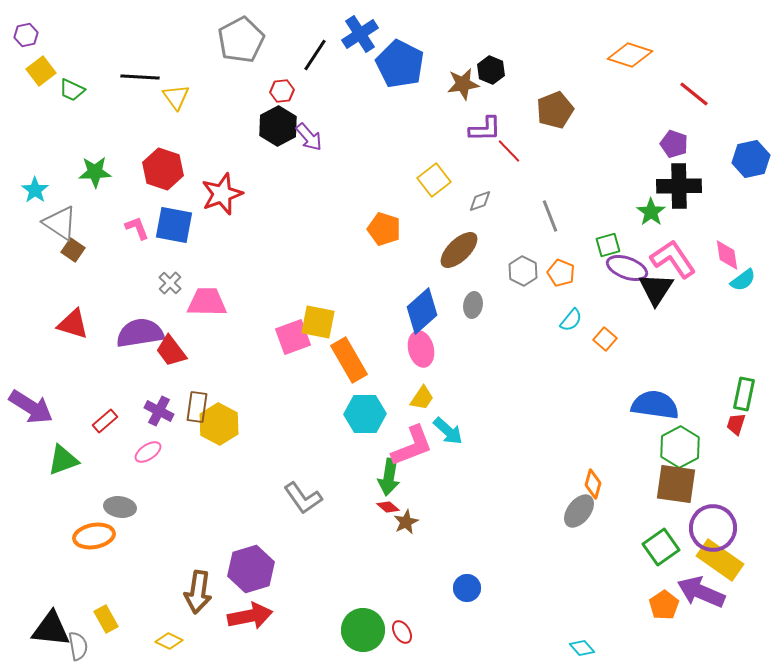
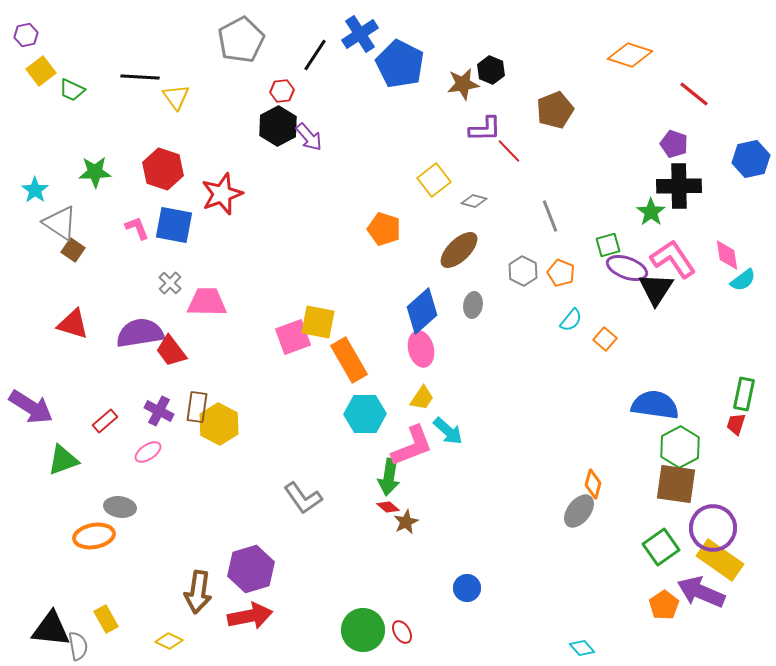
gray diamond at (480, 201): moved 6 px left; rotated 35 degrees clockwise
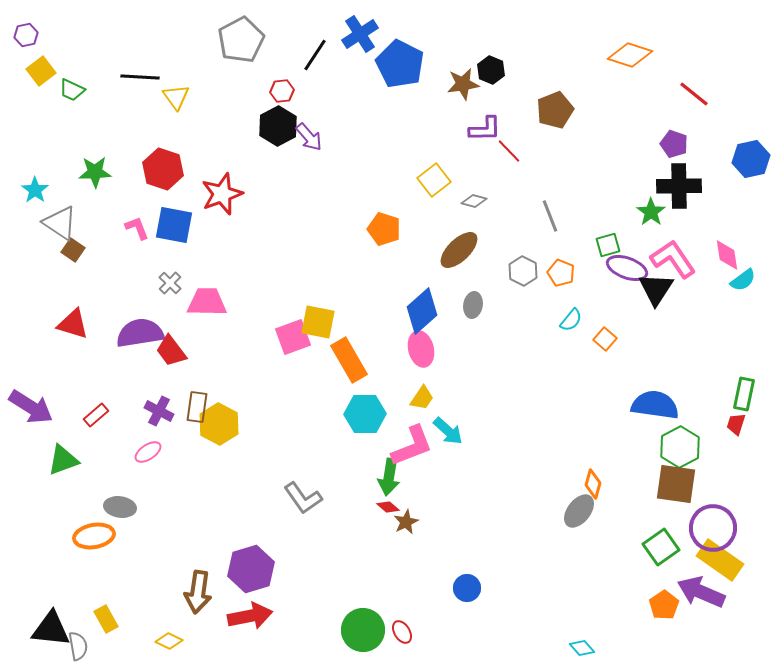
red rectangle at (105, 421): moved 9 px left, 6 px up
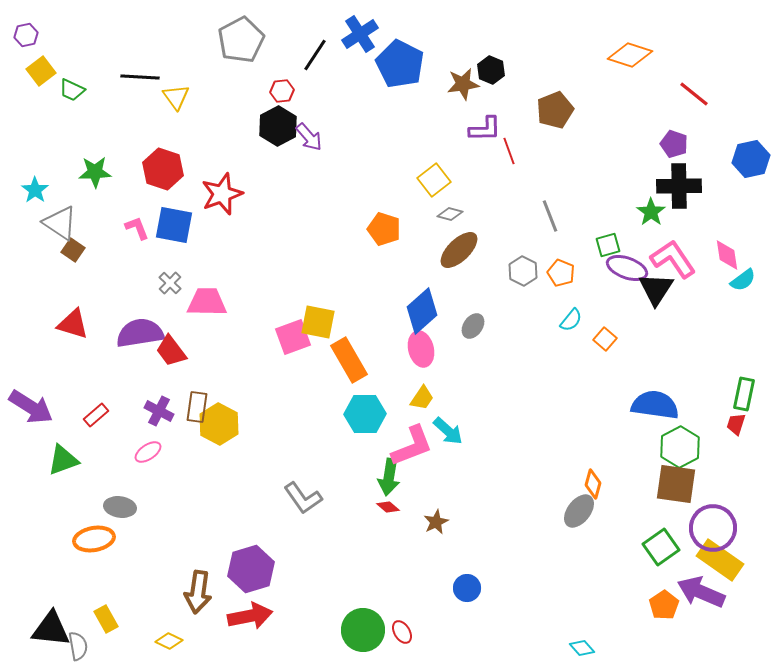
red line at (509, 151): rotated 24 degrees clockwise
gray diamond at (474, 201): moved 24 px left, 13 px down
gray ellipse at (473, 305): moved 21 px down; rotated 25 degrees clockwise
brown star at (406, 522): moved 30 px right
orange ellipse at (94, 536): moved 3 px down
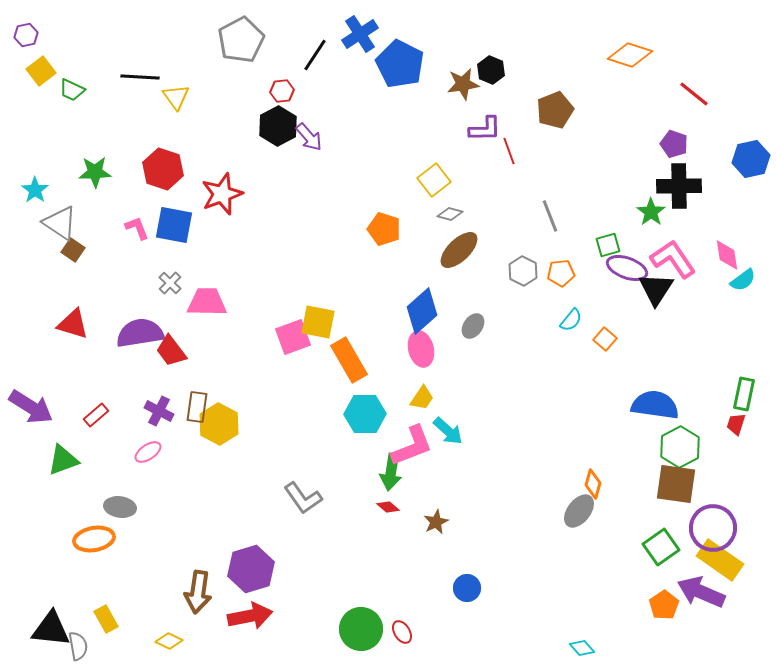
orange pentagon at (561, 273): rotated 28 degrees counterclockwise
green arrow at (389, 477): moved 2 px right, 5 px up
green circle at (363, 630): moved 2 px left, 1 px up
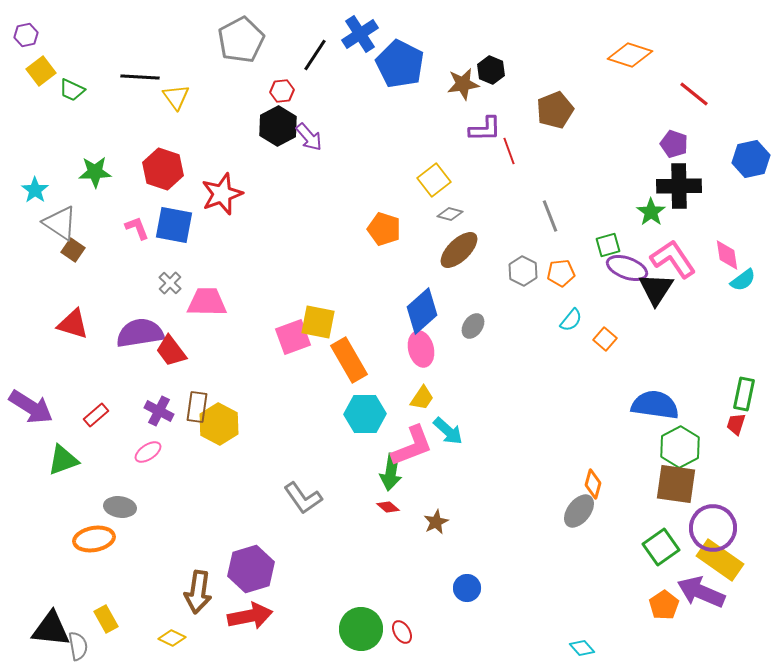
yellow diamond at (169, 641): moved 3 px right, 3 px up
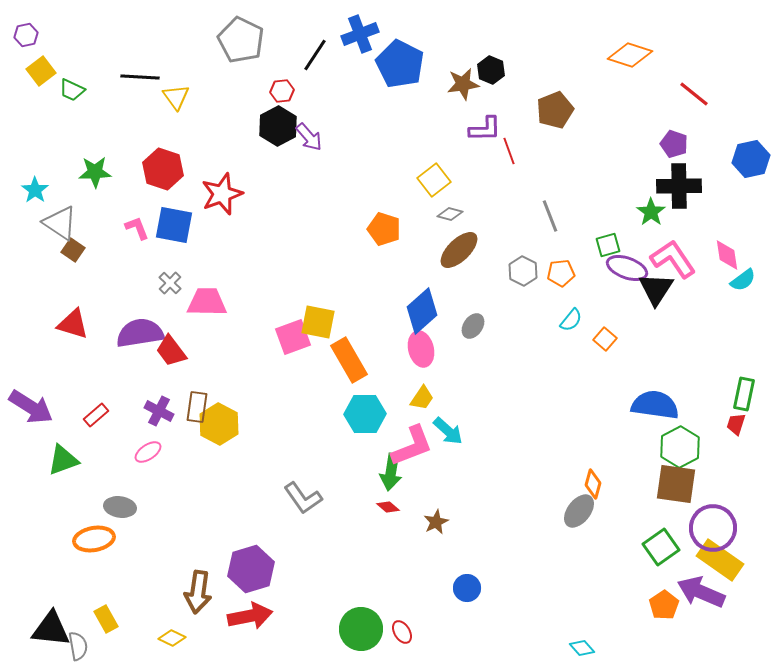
blue cross at (360, 34): rotated 12 degrees clockwise
gray pentagon at (241, 40): rotated 18 degrees counterclockwise
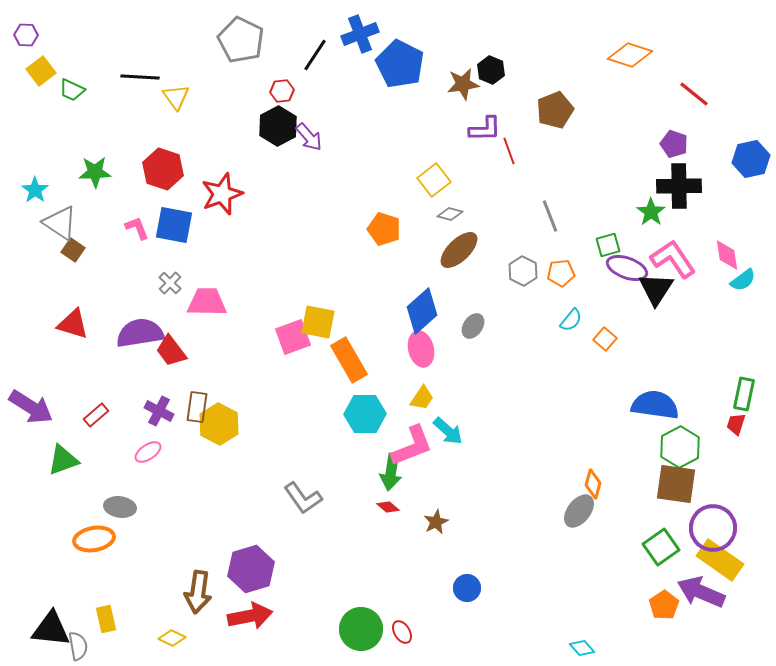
purple hexagon at (26, 35): rotated 15 degrees clockwise
yellow rectangle at (106, 619): rotated 16 degrees clockwise
